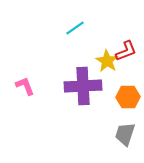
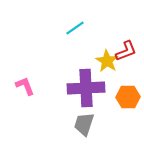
purple cross: moved 3 px right, 2 px down
gray trapezoid: moved 41 px left, 10 px up
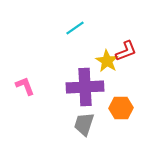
purple cross: moved 1 px left, 1 px up
orange hexagon: moved 7 px left, 11 px down
